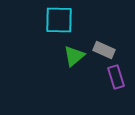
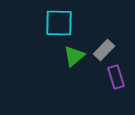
cyan square: moved 3 px down
gray rectangle: rotated 70 degrees counterclockwise
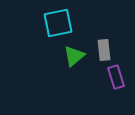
cyan square: moved 1 px left; rotated 12 degrees counterclockwise
gray rectangle: rotated 50 degrees counterclockwise
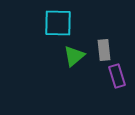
cyan square: rotated 12 degrees clockwise
purple rectangle: moved 1 px right, 1 px up
